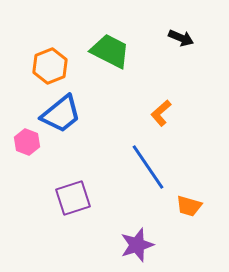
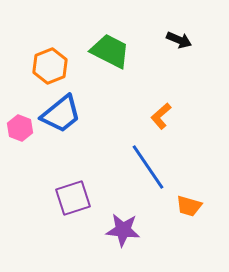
black arrow: moved 2 px left, 2 px down
orange L-shape: moved 3 px down
pink hexagon: moved 7 px left, 14 px up
purple star: moved 14 px left, 15 px up; rotated 24 degrees clockwise
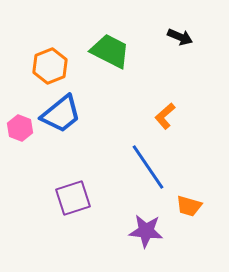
black arrow: moved 1 px right, 3 px up
orange L-shape: moved 4 px right
purple star: moved 23 px right, 1 px down
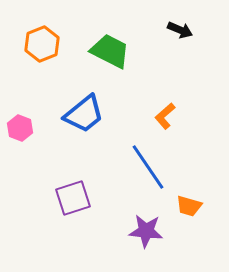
black arrow: moved 7 px up
orange hexagon: moved 8 px left, 22 px up
blue trapezoid: moved 23 px right
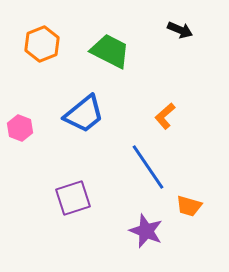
purple star: rotated 16 degrees clockwise
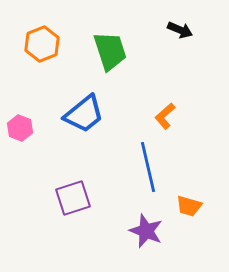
green trapezoid: rotated 45 degrees clockwise
blue line: rotated 21 degrees clockwise
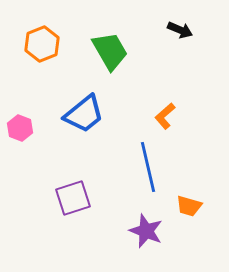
green trapezoid: rotated 12 degrees counterclockwise
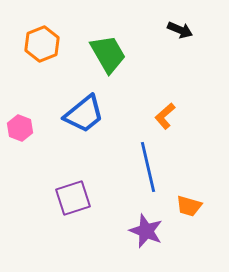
green trapezoid: moved 2 px left, 3 px down
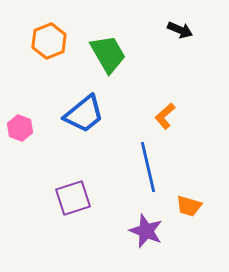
orange hexagon: moved 7 px right, 3 px up
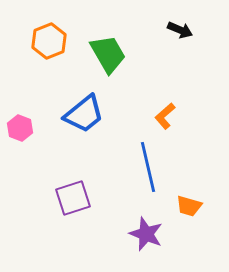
purple star: moved 3 px down
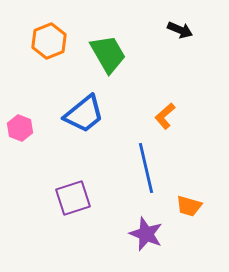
blue line: moved 2 px left, 1 px down
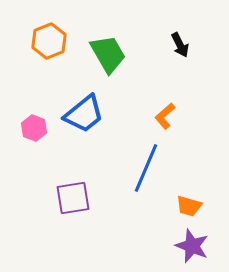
black arrow: moved 15 px down; rotated 40 degrees clockwise
pink hexagon: moved 14 px right
blue line: rotated 36 degrees clockwise
purple square: rotated 9 degrees clockwise
purple star: moved 46 px right, 12 px down
